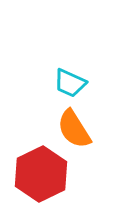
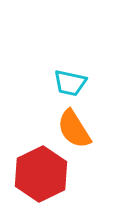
cyan trapezoid: rotated 12 degrees counterclockwise
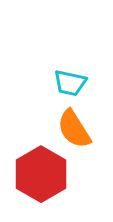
red hexagon: rotated 4 degrees counterclockwise
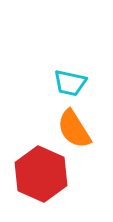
red hexagon: rotated 6 degrees counterclockwise
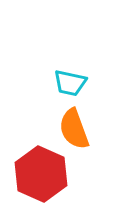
orange semicircle: rotated 12 degrees clockwise
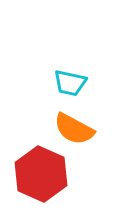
orange semicircle: rotated 42 degrees counterclockwise
